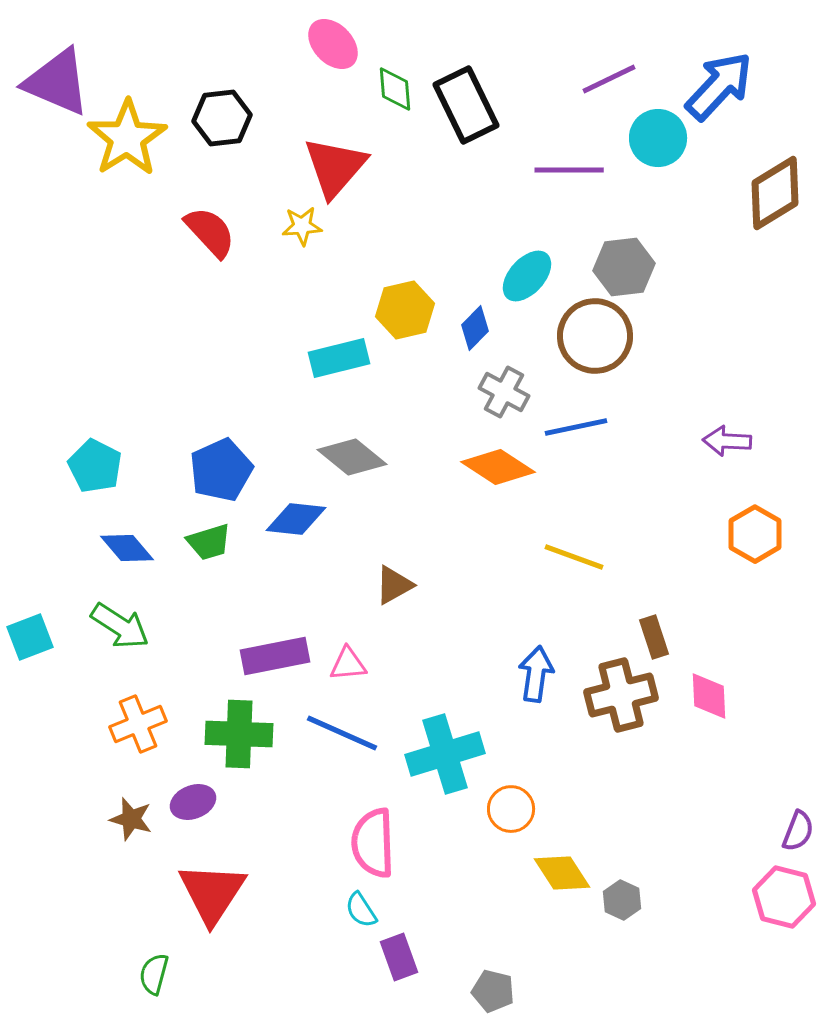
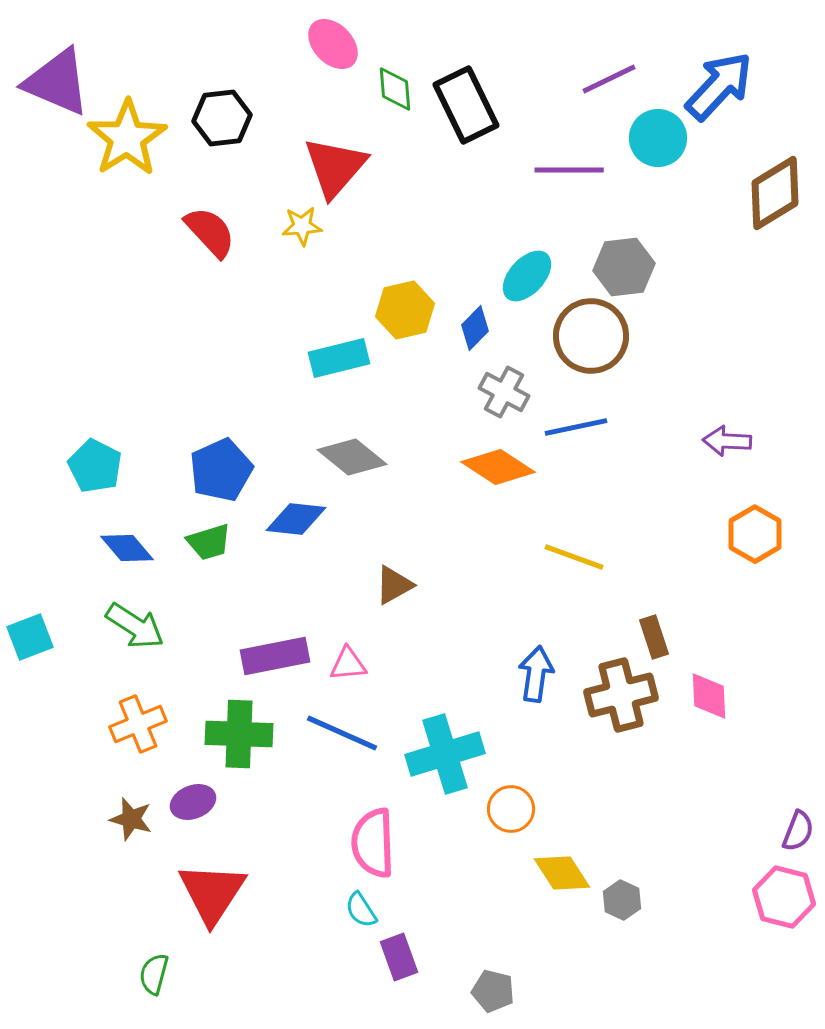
brown circle at (595, 336): moved 4 px left
green arrow at (120, 626): moved 15 px right
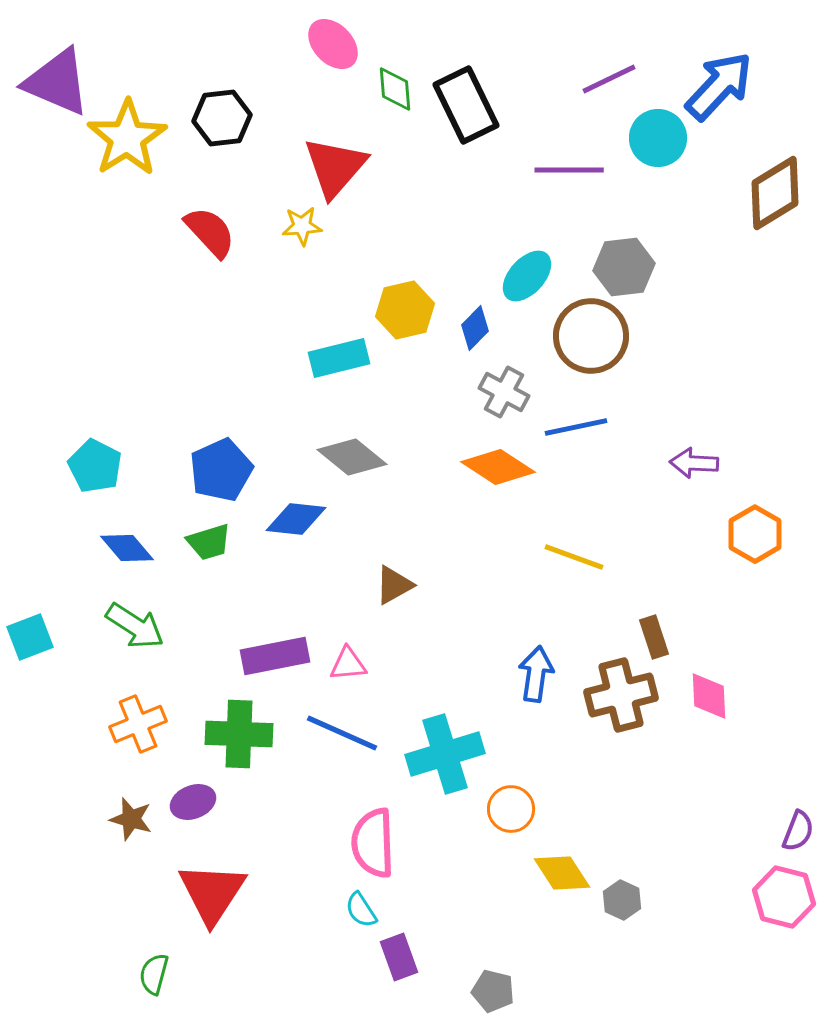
purple arrow at (727, 441): moved 33 px left, 22 px down
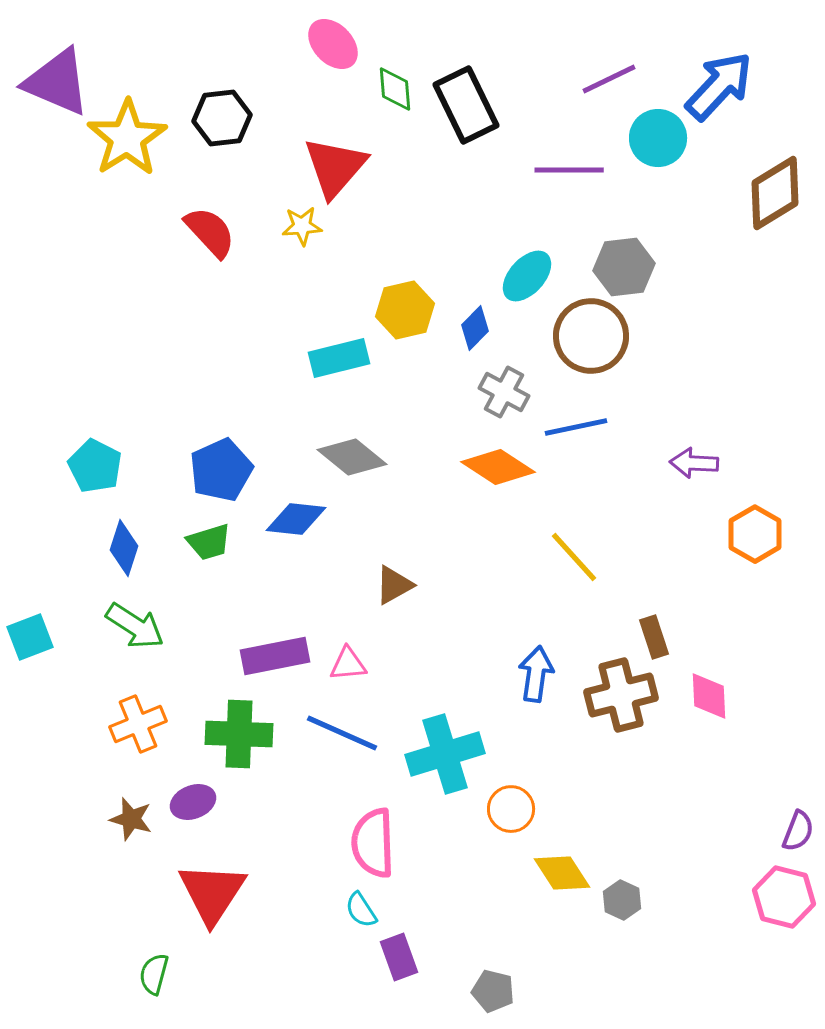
blue diamond at (127, 548): moved 3 px left; rotated 58 degrees clockwise
yellow line at (574, 557): rotated 28 degrees clockwise
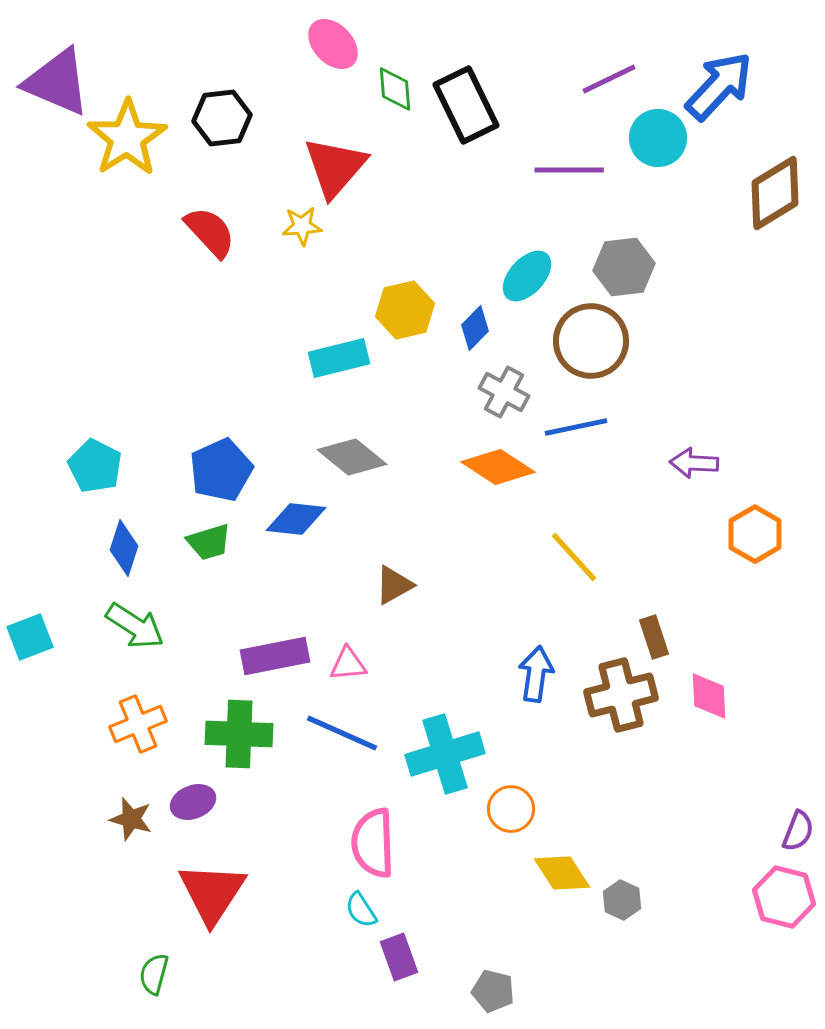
brown circle at (591, 336): moved 5 px down
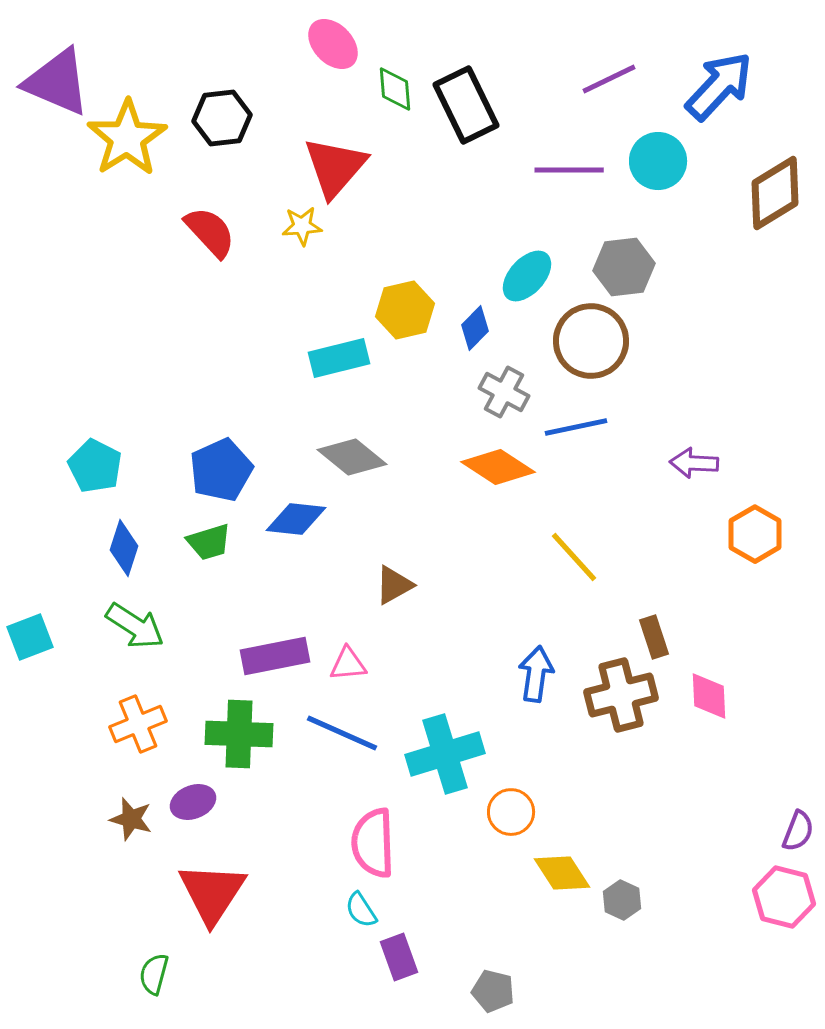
cyan circle at (658, 138): moved 23 px down
orange circle at (511, 809): moved 3 px down
